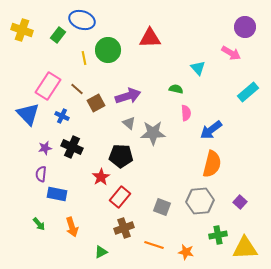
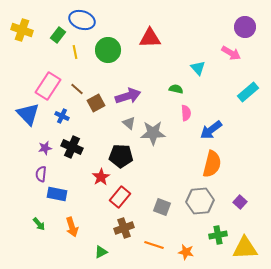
yellow line: moved 9 px left, 6 px up
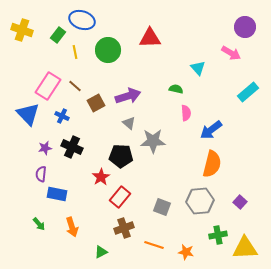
brown line: moved 2 px left, 3 px up
gray star: moved 8 px down
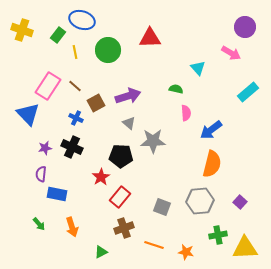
blue cross: moved 14 px right, 2 px down
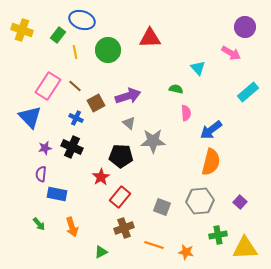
blue triangle: moved 2 px right, 3 px down
orange semicircle: moved 1 px left, 2 px up
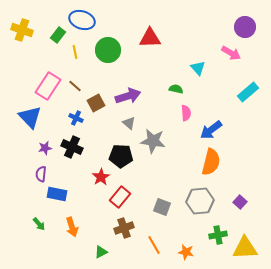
gray star: rotated 10 degrees clockwise
orange line: rotated 42 degrees clockwise
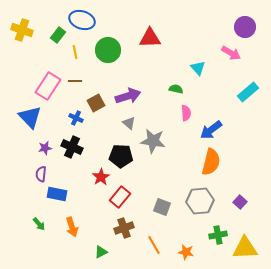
brown line: moved 5 px up; rotated 40 degrees counterclockwise
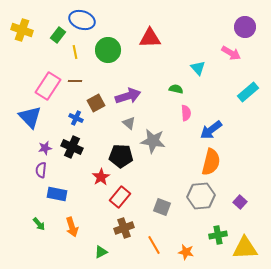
purple semicircle: moved 4 px up
gray hexagon: moved 1 px right, 5 px up
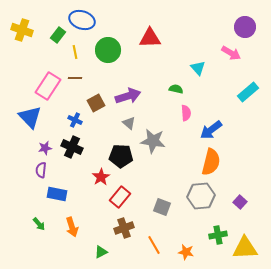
brown line: moved 3 px up
blue cross: moved 1 px left, 2 px down
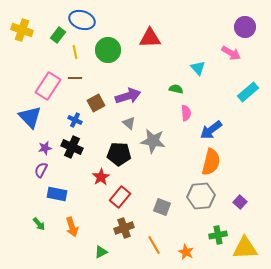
black pentagon: moved 2 px left, 2 px up
purple semicircle: rotated 21 degrees clockwise
orange star: rotated 14 degrees clockwise
